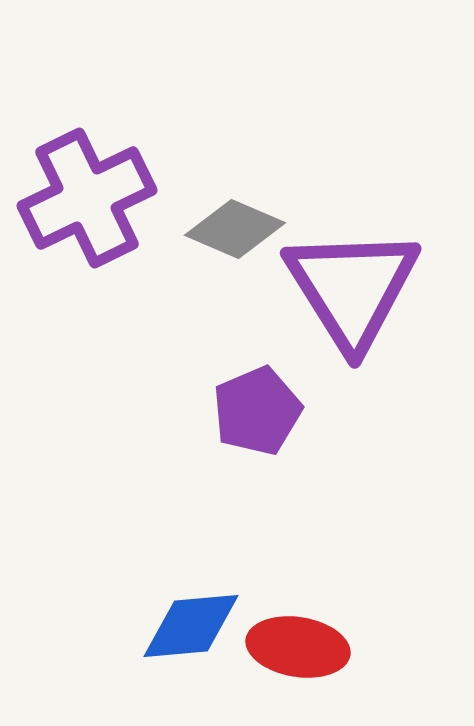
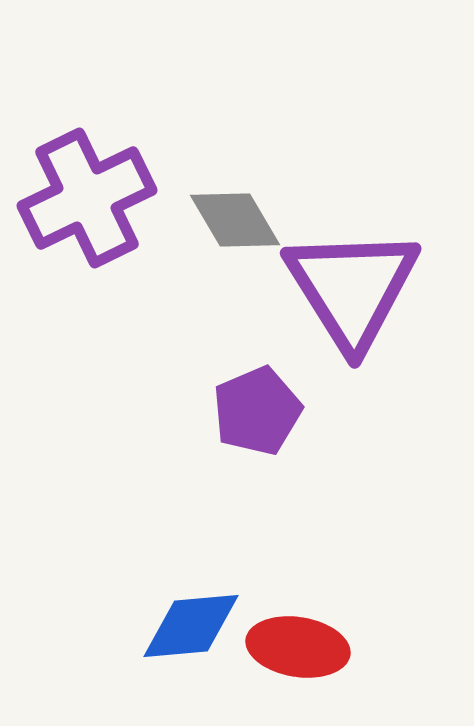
gray diamond: moved 9 px up; rotated 36 degrees clockwise
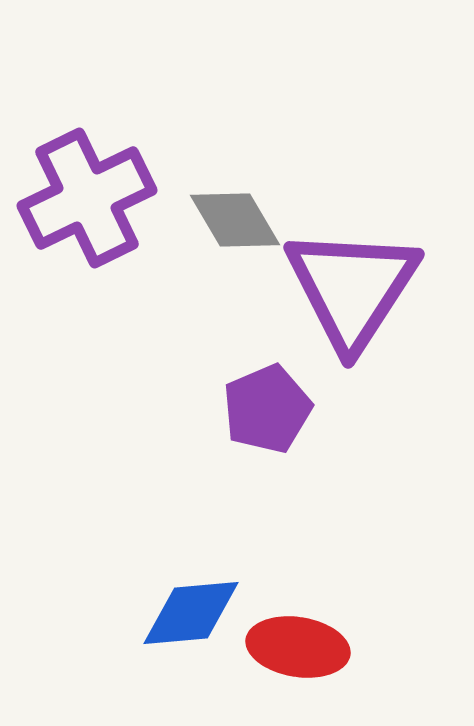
purple triangle: rotated 5 degrees clockwise
purple pentagon: moved 10 px right, 2 px up
blue diamond: moved 13 px up
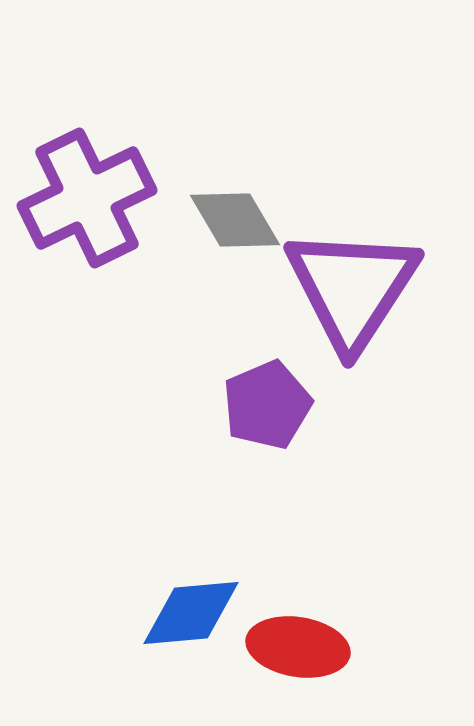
purple pentagon: moved 4 px up
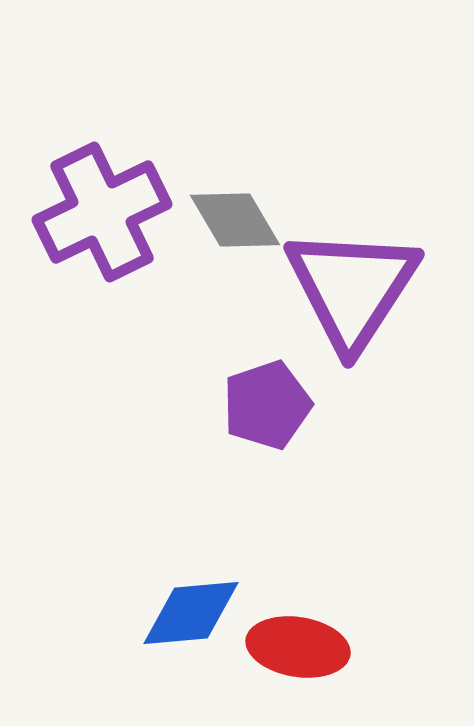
purple cross: moved 15 px right, 14 px down
purple pentagon: rotated 4 degrees clockwise
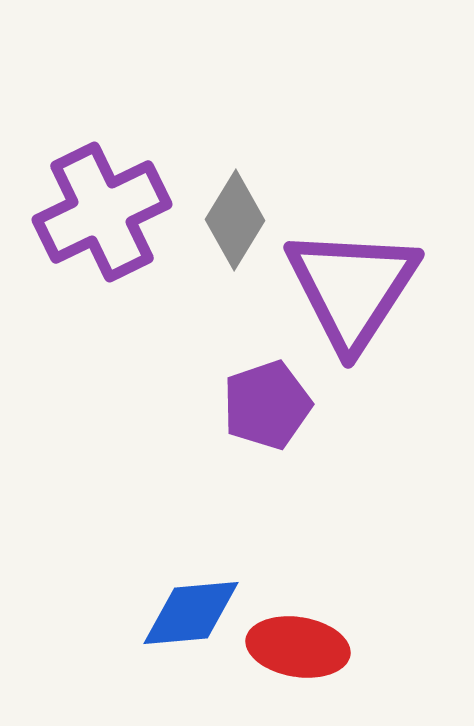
gray diamond: rotated 62 degrees clockwise
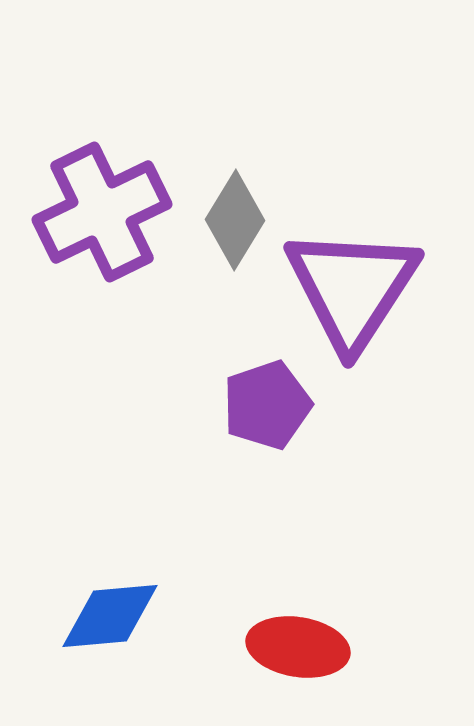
blue diamond: moved 81 px left, 3 px down
